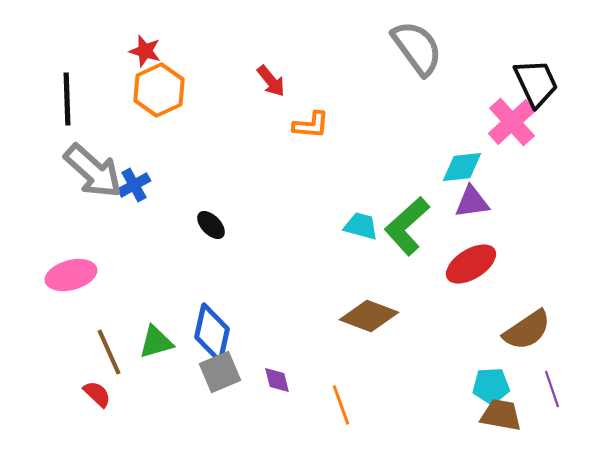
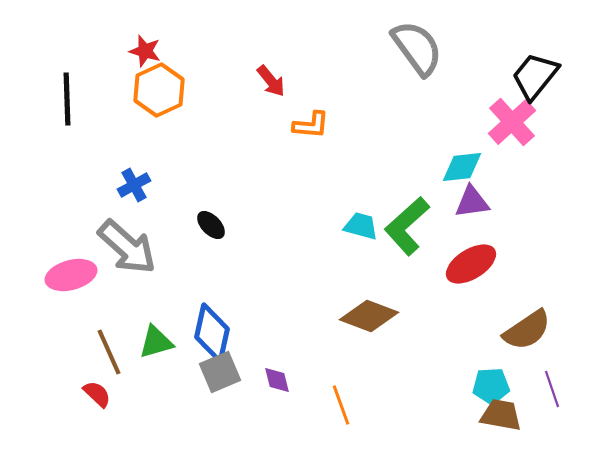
black trapezoid: moved 1 px left, 7 px up; rotated 116 degrees counterclockwise
gray arrow: moved 34 px right, 76 px down
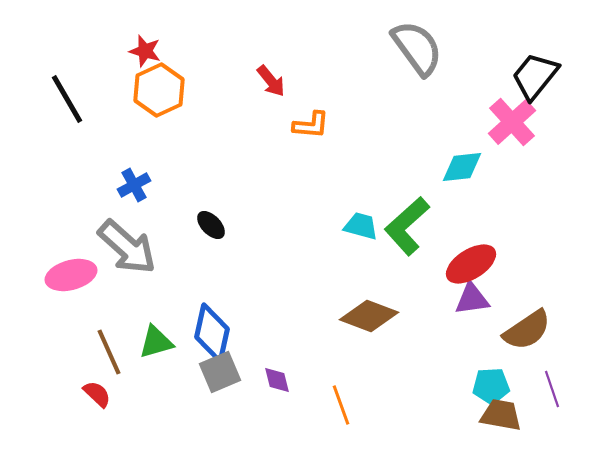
black line: rotated 28 degrees counterclockwise
purple triangle: moved 97 px down
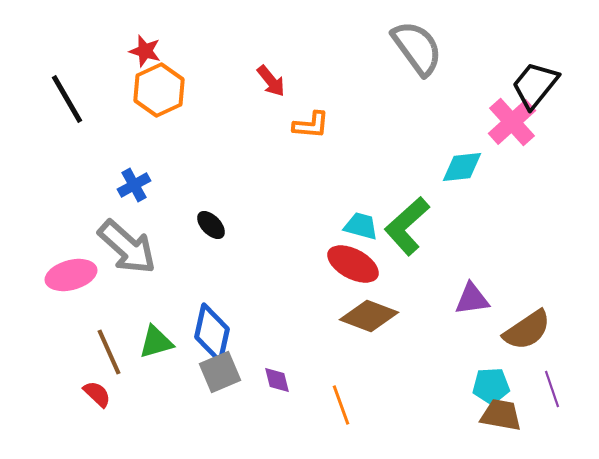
black trapezoid: moved 9 px down
red ellipse: moved 118 px left; rotated 60 degrees clockwise
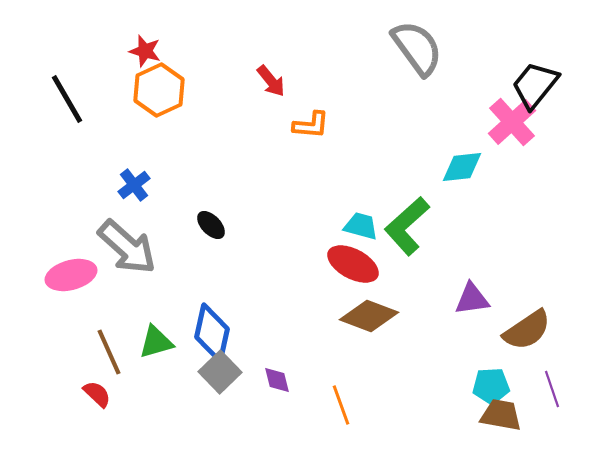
blue cross: rotated 8 degrees counterclockwise
gray square: rotated 21 degrees counterclockwise
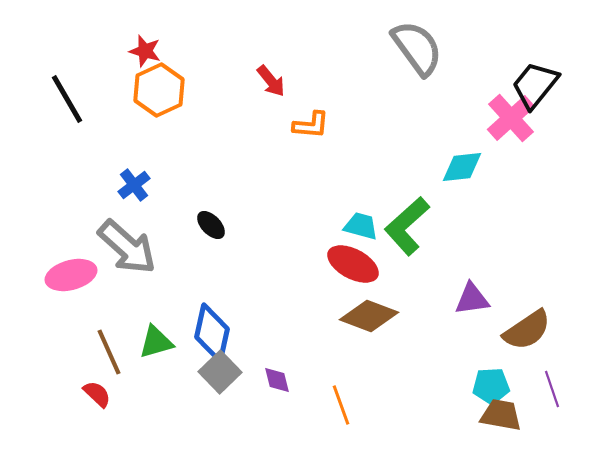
pink cross: moved 1 px left, 4 px up
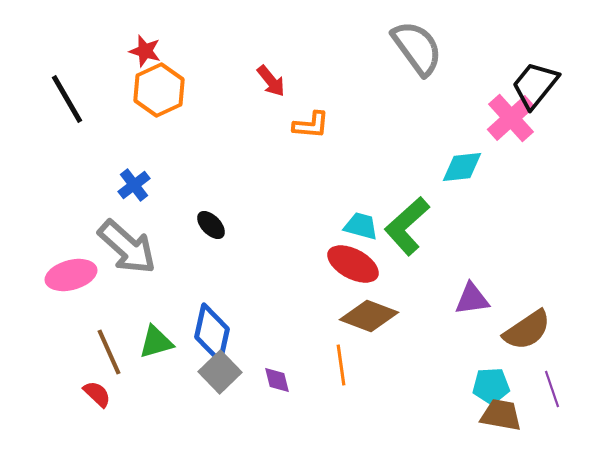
orange line: moved 40 px up; rotated 12 degrees clockwise
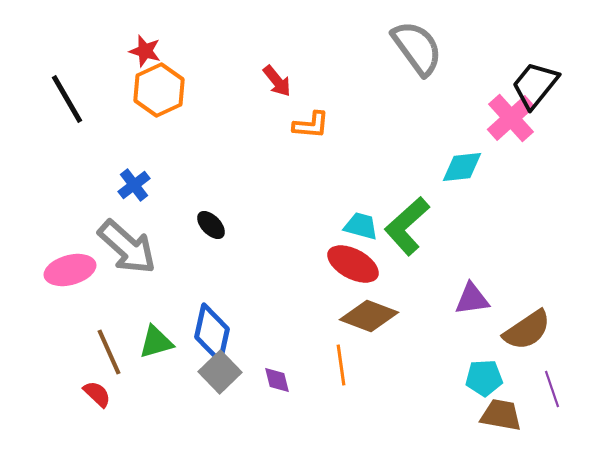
red arrow: moved 6 px right
pink ellipse: moved 1 px left, 5 px up
cyan pentagon: moved 7 px left, 8 px up
